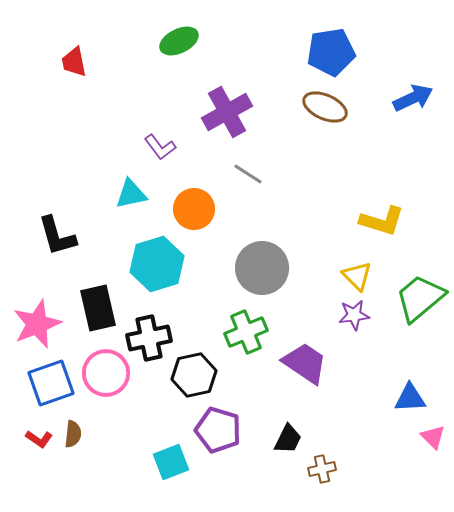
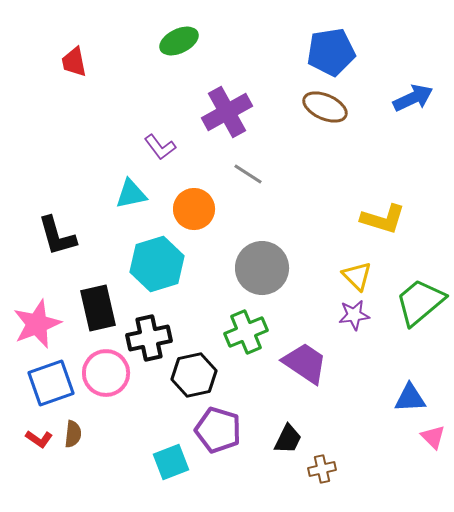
yellow L-shape: moved 1 px right, 2 px up
green trapezoid: moved 4 px down
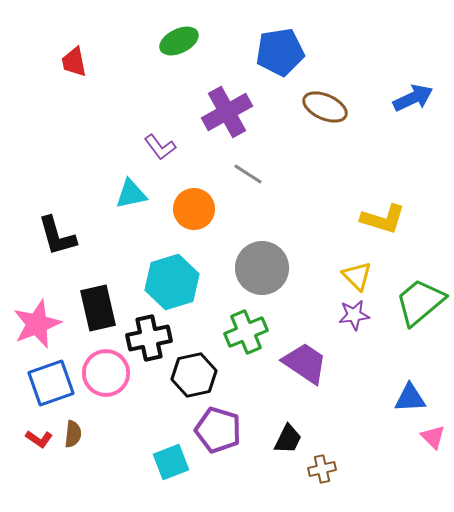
blue pentagon: moved 51 px left
cyan hexagon: moved 15 px right, 18 px down
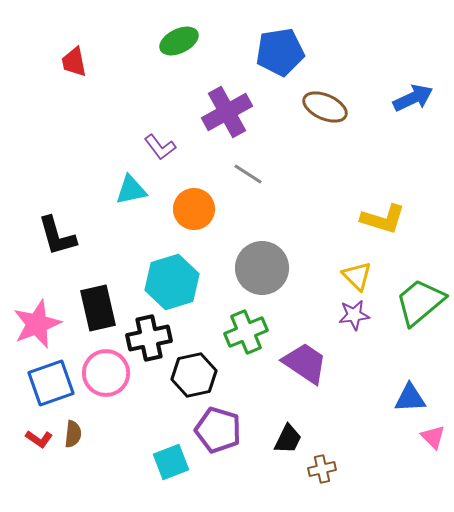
cyan triangle: moved 4 px up
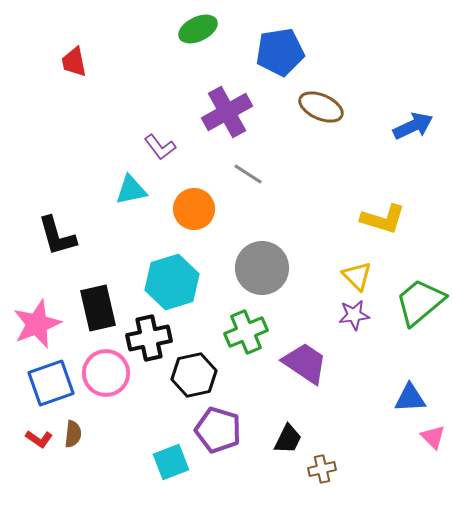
green ellipse: moved 19 px right, 12 px up
blue arrow: moved 28 px down
brown ellipse: moved 4 px left
